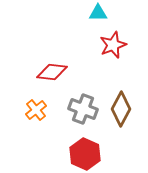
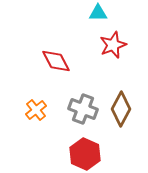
red diamond: moved 4 px right, 11 px up; rotated 56 degrees clockwise
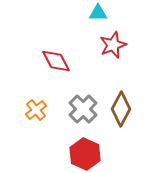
gray cross: rotated 24 degrees clockwise
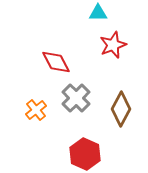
red diamond: moved 1 px down
gray cross: moved 7 px left, 11 px up
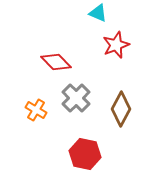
cyan triangle: rotated 24 degrees clockwise
red star: moved 3 px right
red diamond: rotated 16 degrees counterclockwise
orange cross: rotated 20 degrees counterclockwise
red hexagon: rotated 12 degrees counterclockwise
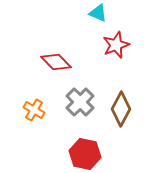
gray cross: moved 4 px right, 4 px down
orange cross: moved 2 px left
